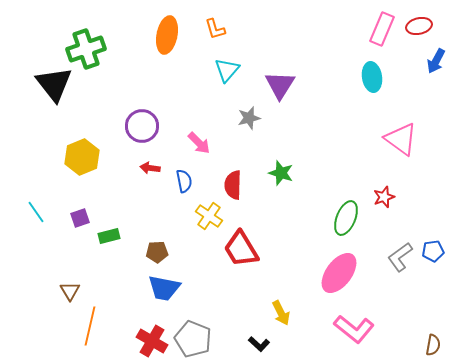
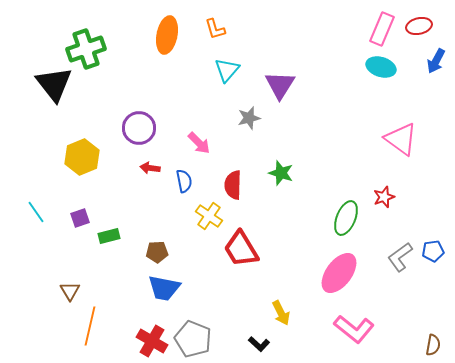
cyan ellipse: moved 9 px right, 10 px up; rotated 64 degrees counterclockwise
purple circle: moved 3 px left, 2 px down
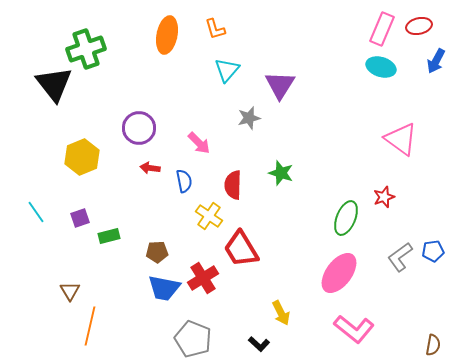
red cross: moved 51 px right, 63 px up; rotated 28 degrees clockwise
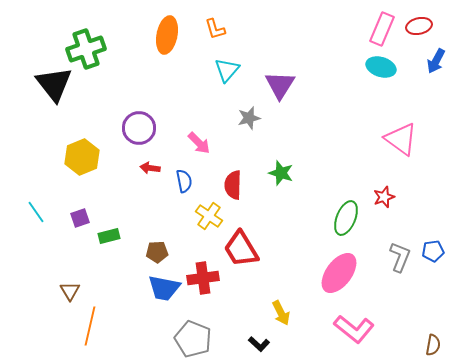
gray L-shape: rotated 148 degrees clockwise
red cross: rotated 24 degrees clockwise
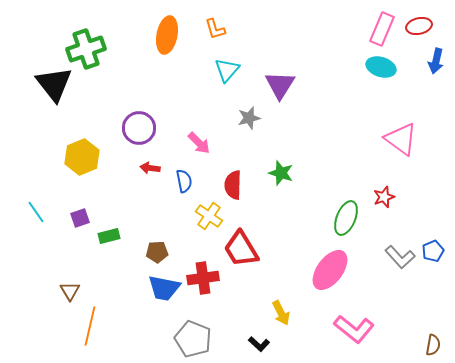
blue arrow: rotated 15 degrees counterclockwise
blue pentagon: rotated 15 degrees counterclockwise
gray L-shape: rotated 116 degrees clockwise
pink ellipse: moved 9 px left, 3 px up
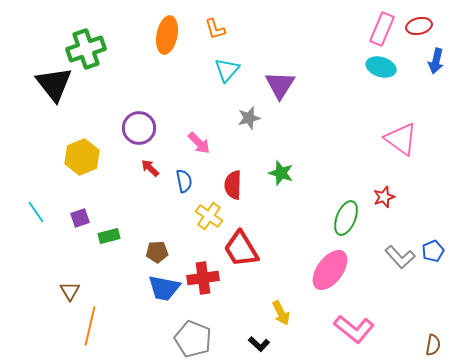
red arrow: rotated 36 degrees clockwise
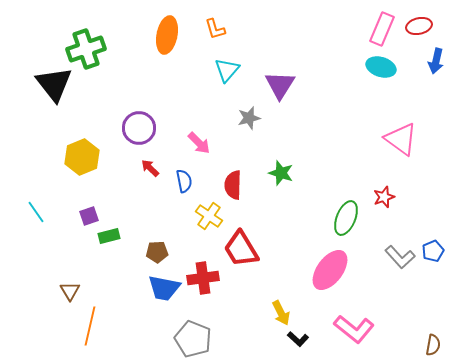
purple square: moved 9 px right, 2 px up
black L-shape: moved 39 px right, 5 px up
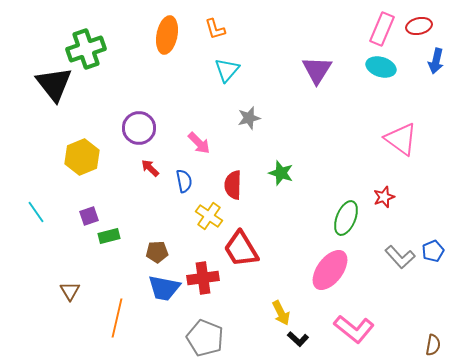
purple triangle: moved 37 px right, 15 px up
orange line: moved 27 px right, 8 px up
gray pentagon: moved 12 px right, 1 px up
